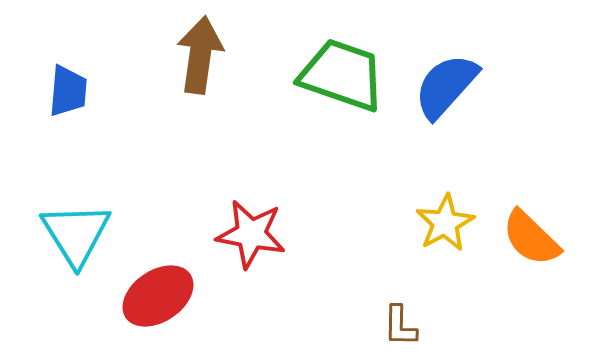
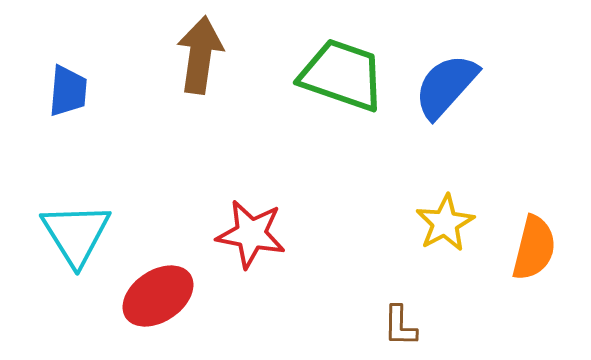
orange semicircle: moved 3 px right, 10 px down; rotated 120 degrees counterclockwise
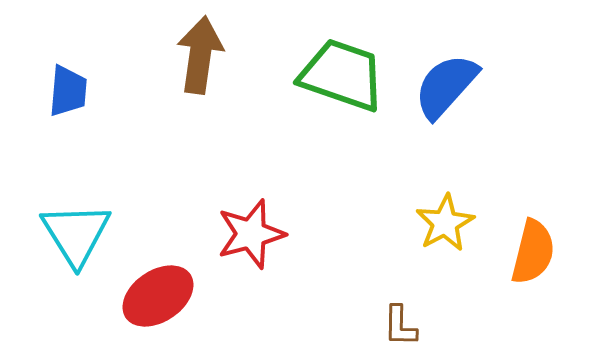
red star: rotated 26 degrees counterclockwise
orange semicircle: moved 1 px left, 4 px down
